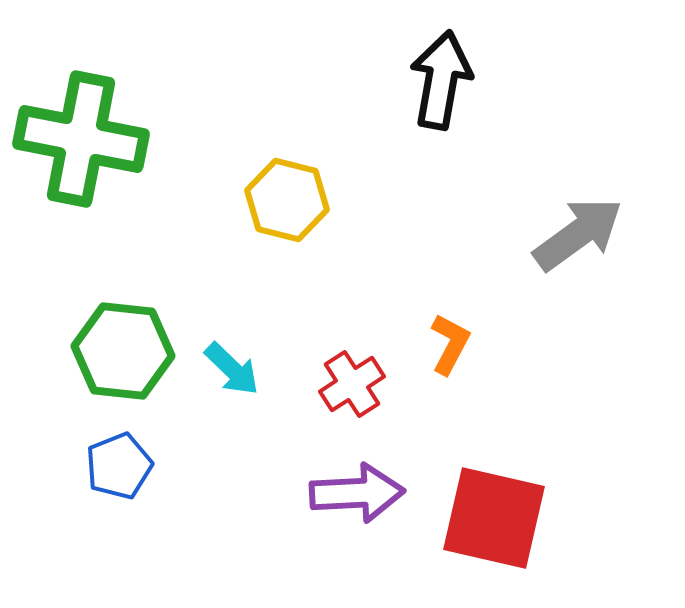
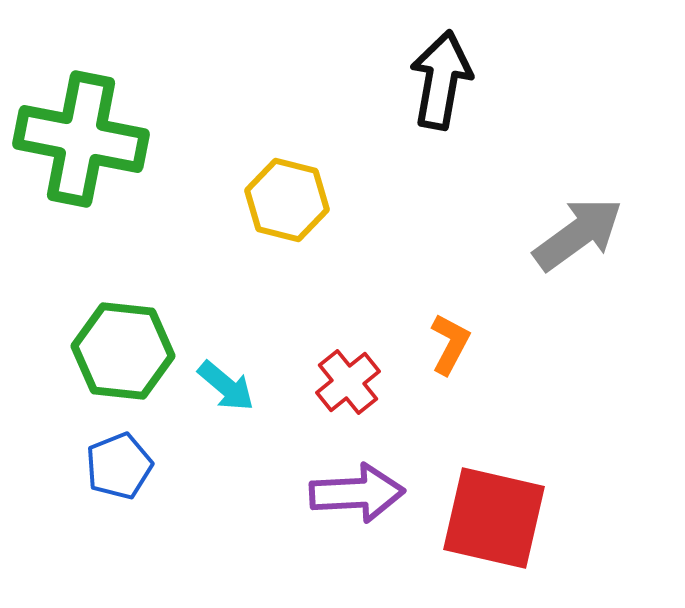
cyan arrow: moved 6 px left, 17 px down; rotated 4 degrees counterclockwise
red cross: moved 4 px left, 2 px up; rotated 6 degrees counterclockwise
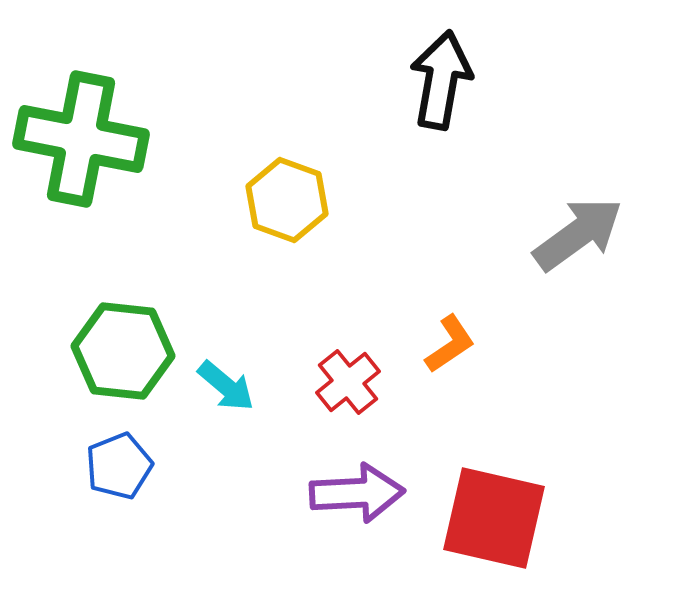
yellow hexagon: rotated 6 degrees clockwise
orange L-shape: rotated 28 degrees clockwise
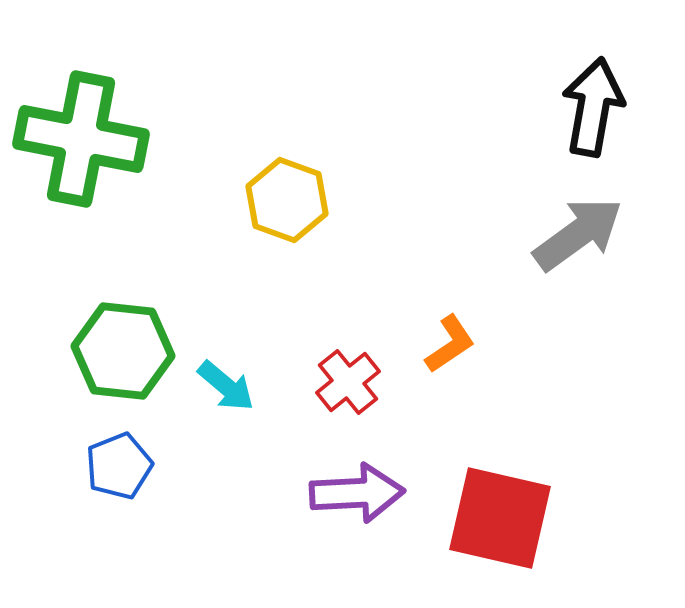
black arrow: moved 152 px right, 27 px down
red square: moved 6 px right
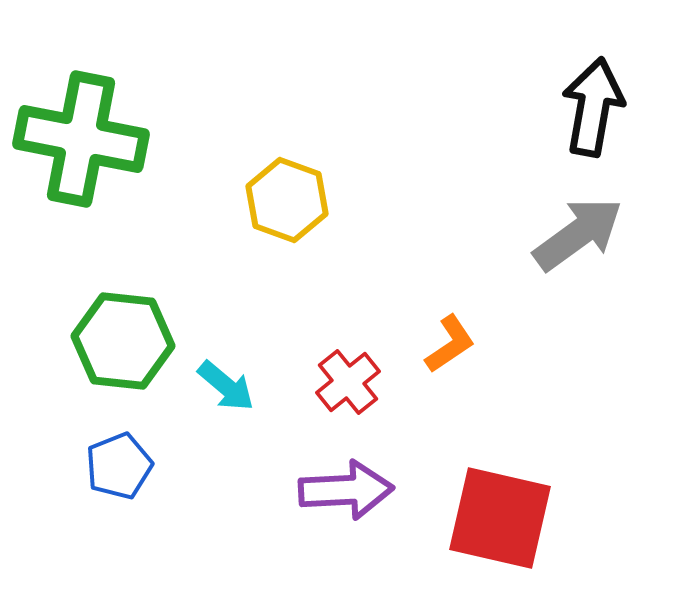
green hexagon: moved 10 px up
purple arrow: moved 11 px left, 3 px up
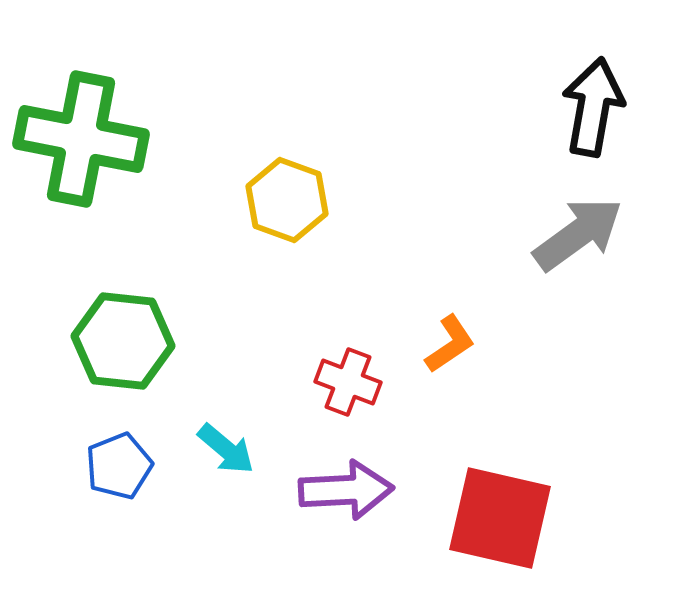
red cross: rotated 30 degrees counterclockwise
cyan arrow: moved 63 px down
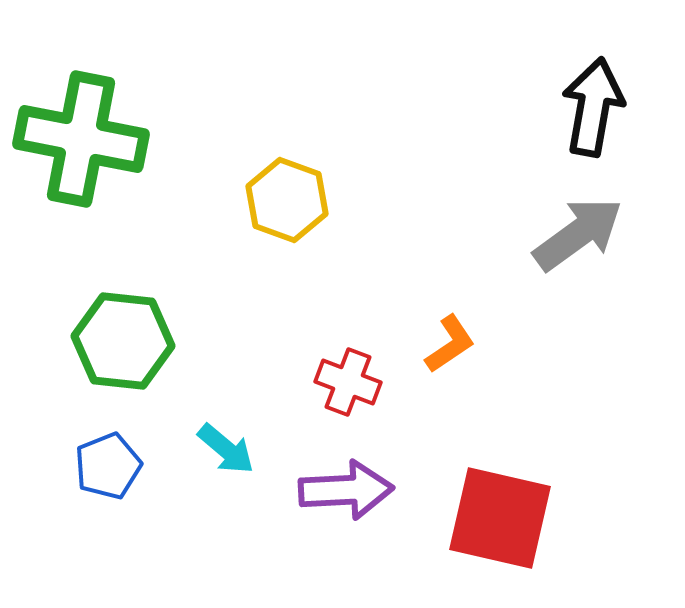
blue pentagon: moved 11 px left
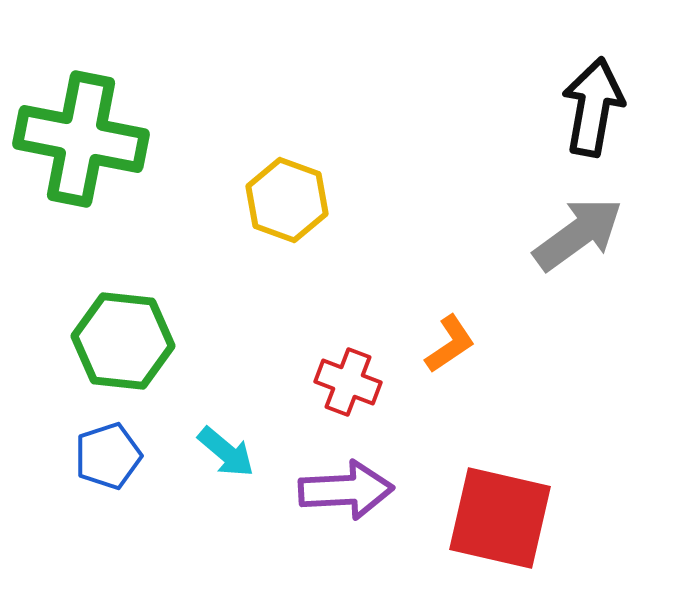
cyan arrow: moved 3 px down
blue pentagon: moved 10 px up; rotated 4 degrees clockwise
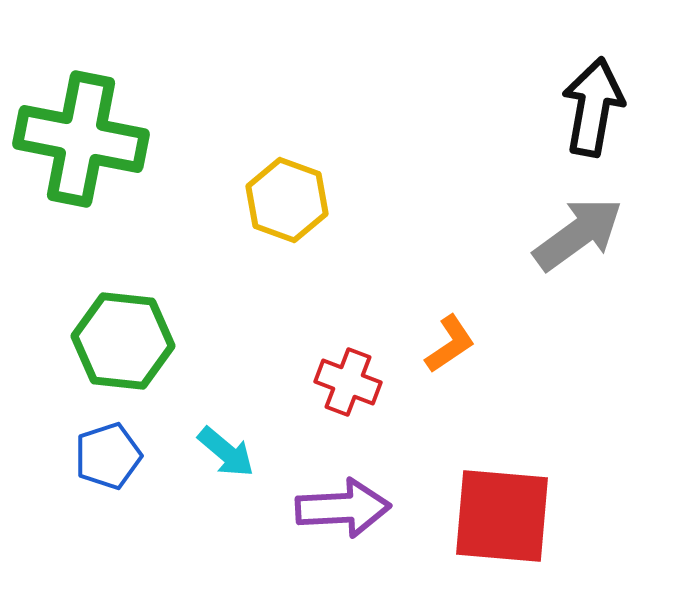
purple arrow: moved 3 px left, 18 px down
red square: moved 2 px right, 2 px up; rotated 8 degrees counterclockwise
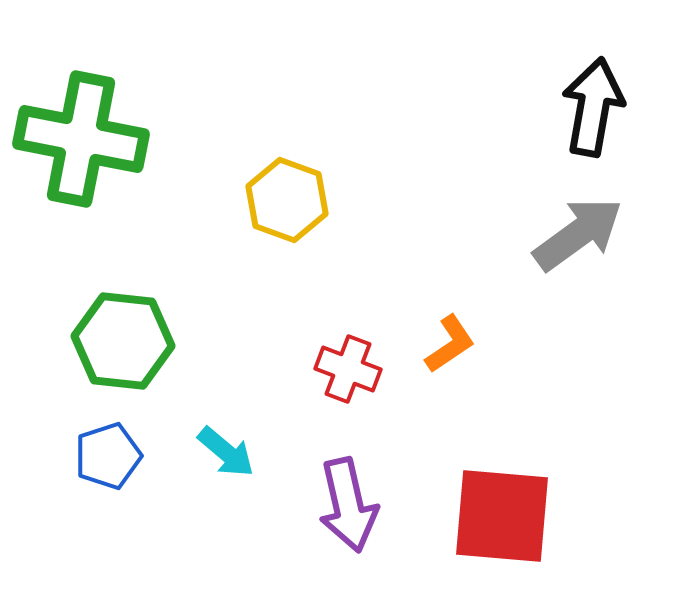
red cross: moved 13 px up
purple arrow: moved 5 px right, 3 px up; rotated 80 degrees clockwise
